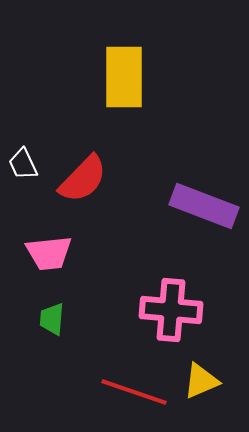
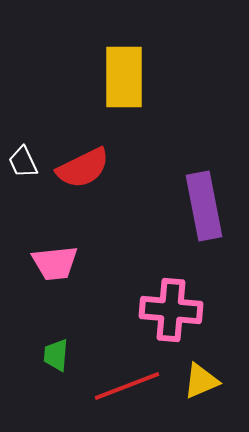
white trapezoid: moved 2 px up
red semicircle: moved 11 px up; rotated 20 degrees clockwise
purple rectangle: rotated 58 degrees clockwise
pink trapezoid: moved 6 px right, 10 px down
green trapezoid: moved 4 px right, 36 px down
red line: moved 7 px left, 6 px up; rotated 40 degrees counterclockwise
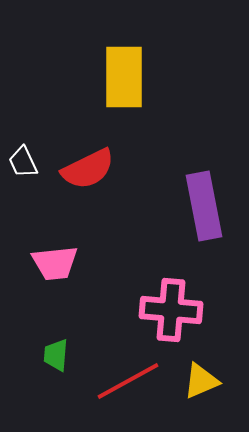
red semicircle: moved 5 px right, 1 px down
red line: moved 1 px right, 5 px up; rotated 8 degrees counterclockwise
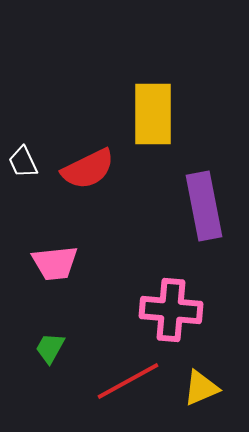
yellow rectangle: moved 29 px right, 37 px down
green trapezoid: moved 6 px left, 7 px up; rotated 24 degrees clockwise
yellow triangle: moved 7 px down
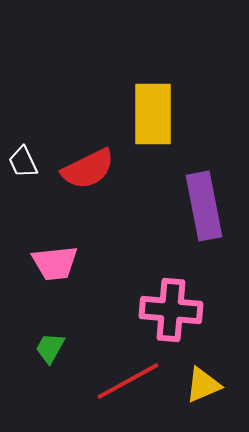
yellow triangle: moved 2 px right, 3 px up
